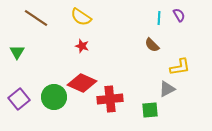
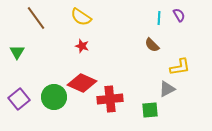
brown line: rotated 20 degrees clockwise
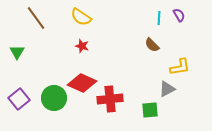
green circle: moved 1 px down
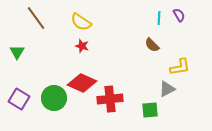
yellow semicircle: moved 5 px down
purple square: rotated 20 degrees counterclockwise
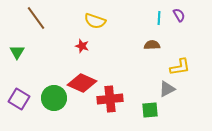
yellow semicircle: moved 14 px right, 1 px up; rotated 15 degrees counterclockwise
brown semicircle: rotated 133 degrees clockwise
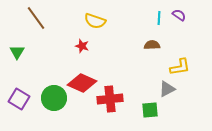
purple semicircle: rotated 24 degrees counterclockwise
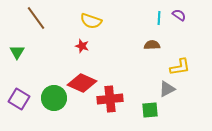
yellow semicircle: moved 4 px left
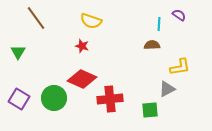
cyan line: moved 6 px down
green triangle: moved 1 px right
red diamond: moved 4 px up
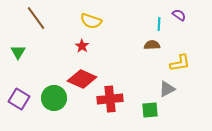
red star: rotated 16 degrees clockwise
yellow L-shape: moved 4 px up
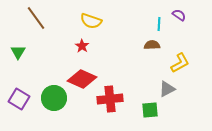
yellow L-shape: rotated 20 degrees counterclockwise
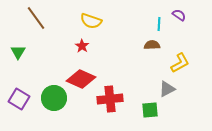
red diamond: moved 1 px left
